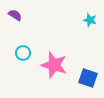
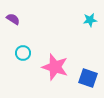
purple semicircle: moved 2 px left, 4 px down
cyan star: rotated 24 degrees counterclockwise
pink star: moved 1 px right, 2 px down
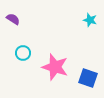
cyan star: rotated 24 degrees clockwise
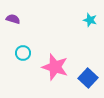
purple semicircle: rotated 16 degrees counterclockwise
blue square: rotated 24 degrees clockwise
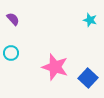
purple semicircle: rotated 32 degrees clockwise
cyan circle: moved 12 px left
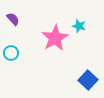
cyan star: moved 11 px left, 6 px down
pink star: moved 29 px up; rotated 24 degrees clockwise
blue square: moved 2 px down
